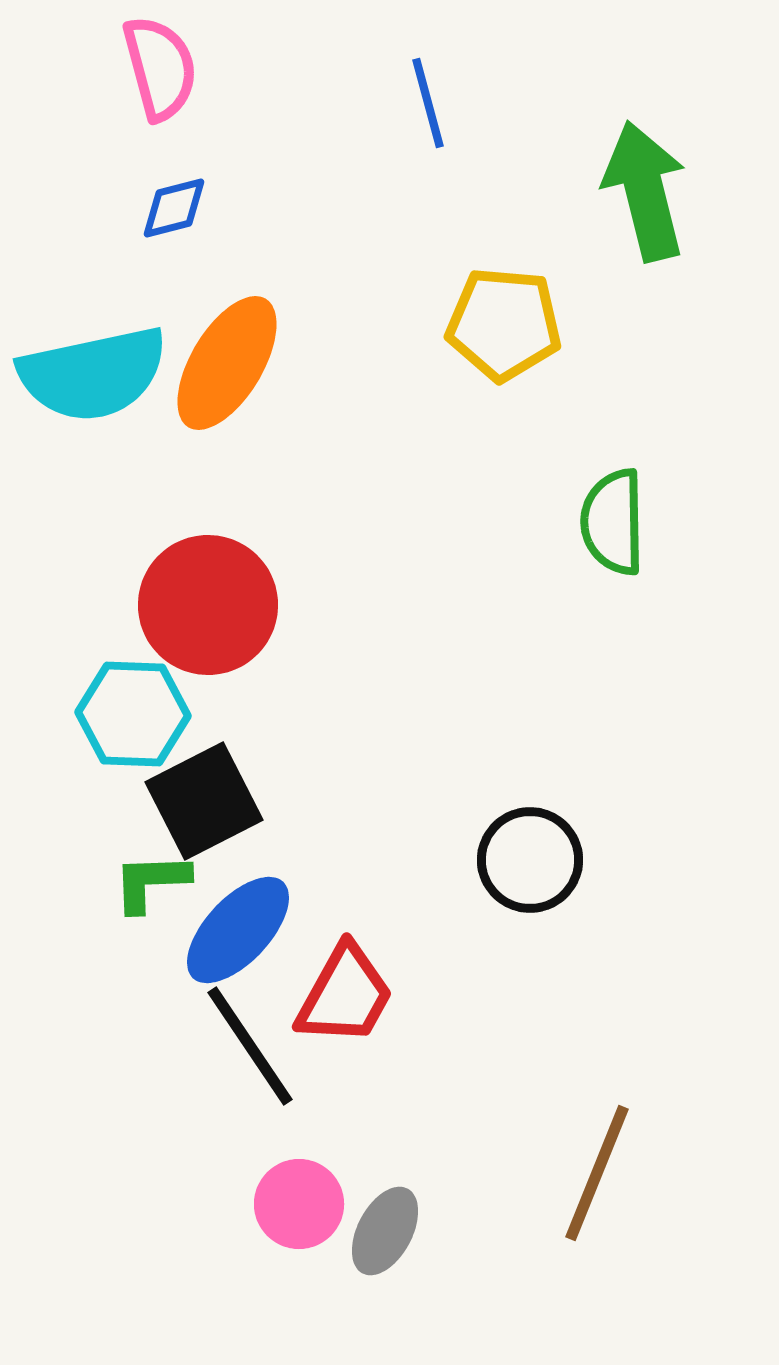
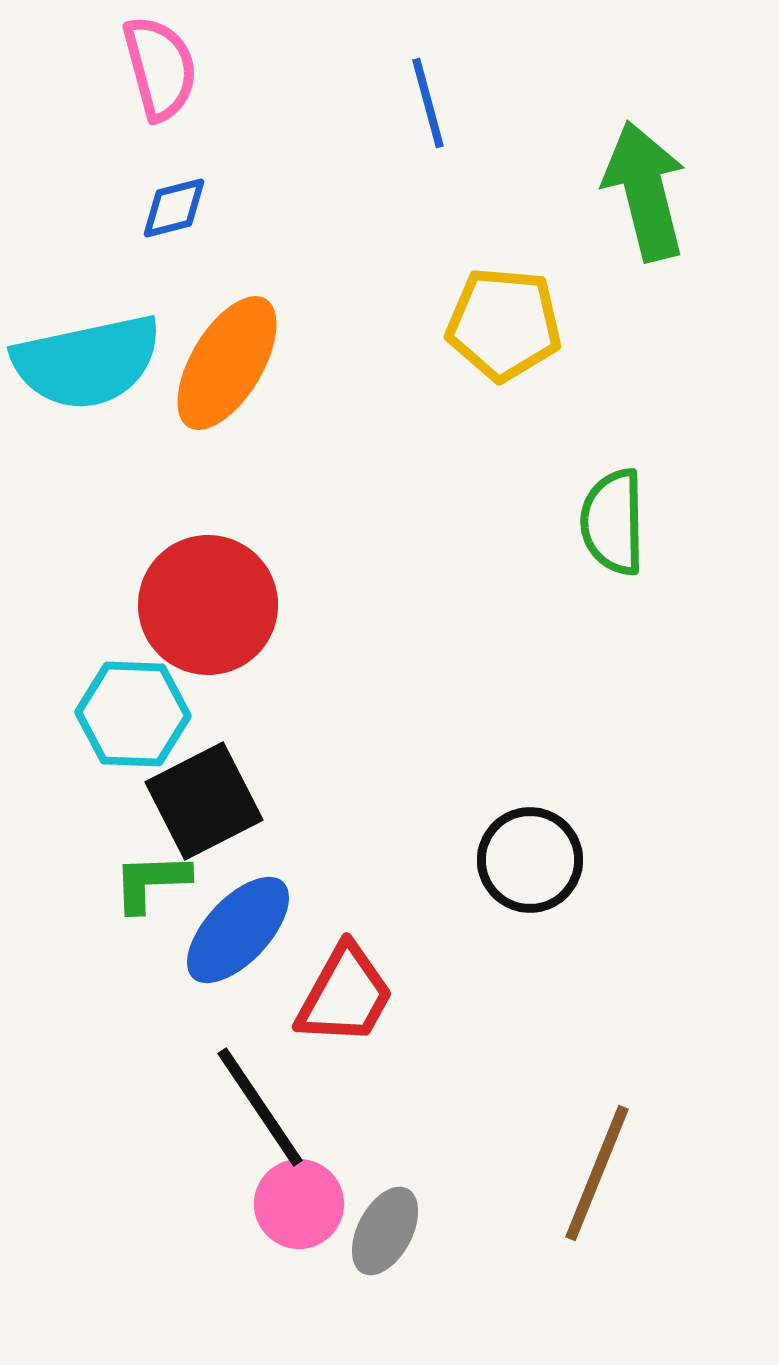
cyan semicircle: moved 6 px left, 12 px up
black line: moved 10 px right, 61 px down
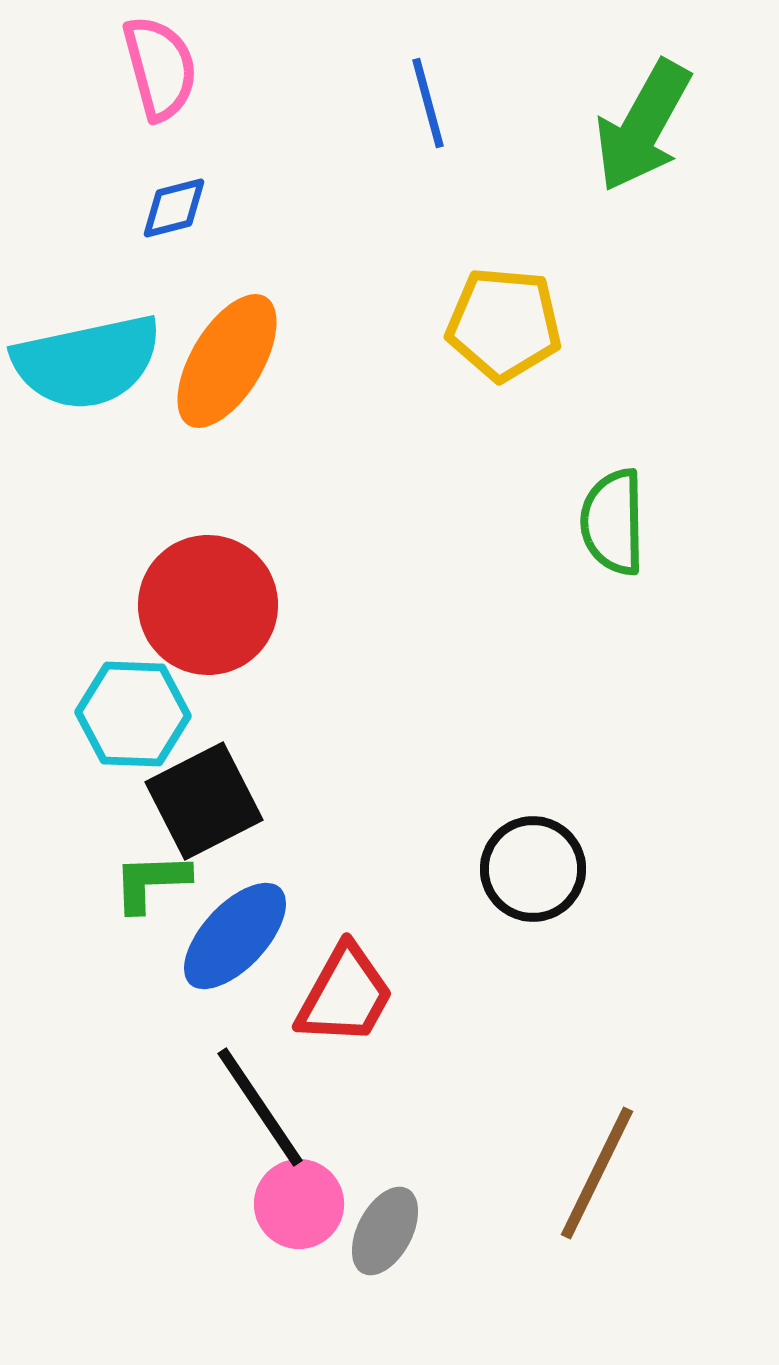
green arrow: moved 2 px left, 65 px up; rotated 137 degrees counterclockwise
orange ellipse: moved 2 px up
black circle: moved 3 px right, 9 px down
blue ellipse: moved 3 px left, 6 px down
brown line: rotated 4 degrees clockwise
